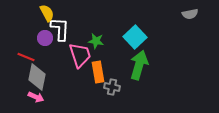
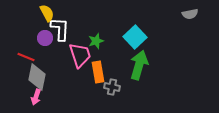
green star: rotated 28 degrees counterclockwise
pink arrow: rotated 84 degrees clockwise
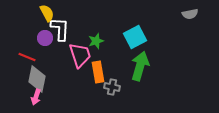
cyan square: rotated 15 degrees clockwise
red line: moved 1 px right
green arrow: moved 1 px right, 1 px down
gray diamond: moved 2 px down
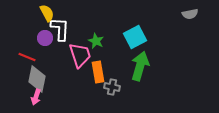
green star: rotated 28 degrees counterclockwise
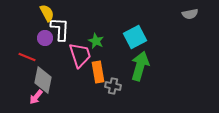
gray diamond: moved 6 px right, 1 px down
gray cross: moved 1 px right, 1 px up
pink arrow: rotated 21 degrees clockwise
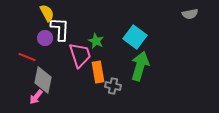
cyan square: rotated 25 degrees counterclockwise
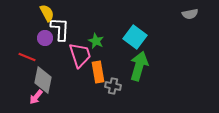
green arrow: moved 1 px left
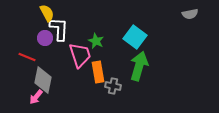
white L-shape: moved 1 px left
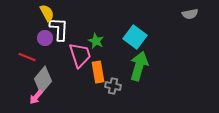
gray diamond: rotated 28 degrees clockwise
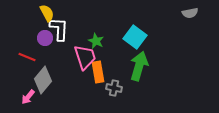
gray semicircle: moved 1 px up
pink trapezoid: moved 5 px right, 2 px down
gray cross: moved 1 px right, 2 px down
pink arrow: moved 8 px left
